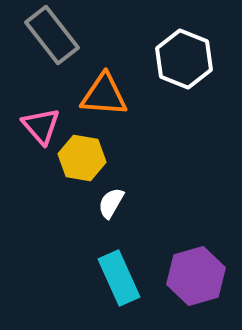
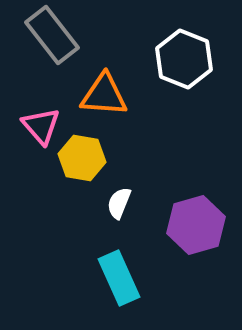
white semicircle: moved 8 px right; rotated 8 degrees counterclockwise
purple hexagon: moved 51 px up
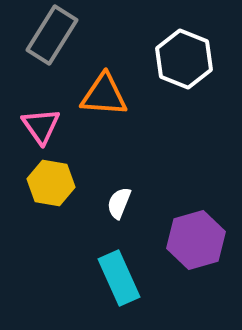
gray rectangle: rotated 70 degrees clockwise
pink triangle: rotated 6 degrees clockwise
yellow hexagon: moved 31 px left, 25 px down
purple hexagon: moved 15 px down
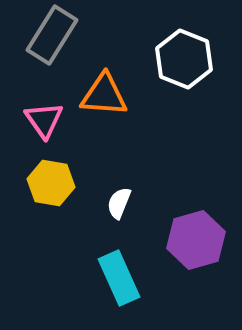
pink triangle: moved 3 px right, 6 px up
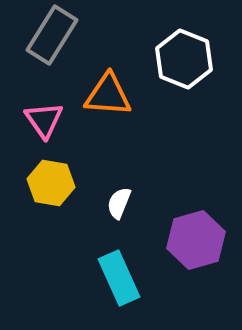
orange triangle: moved 4 px right
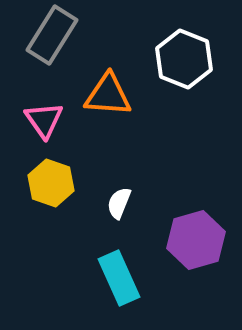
yellow hexagon: rotated 9 degrees clockwise
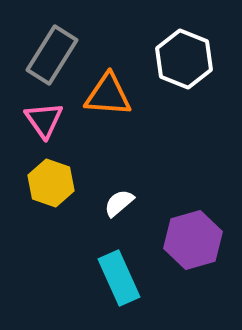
gray rectangle: moved 20 px down
white semicircle: rotated 28 degrees clockwise
purple hexagon: moved 3 px left
